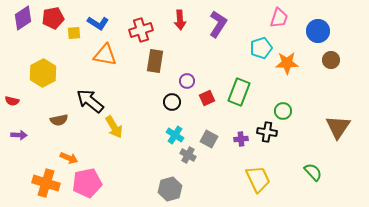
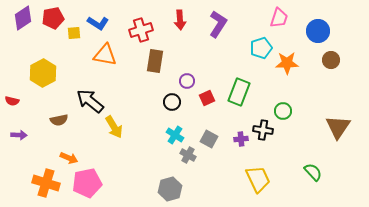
black cross: moved 4 px left, 2 px up
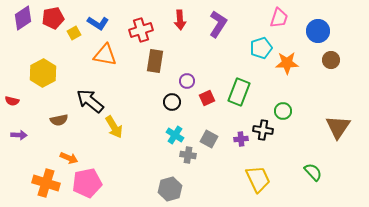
yellow square: rotated 24 degrees counterclockwise
gray cross: rotated 21 degrees counterclockwise
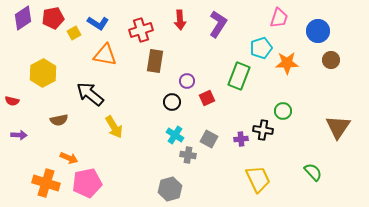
green rectangle: moved 16 px up
black arrow: moved 7 px up
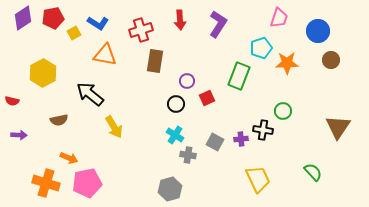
black circle: moved 4 px right, 2 px down
gray square: moved 6 px right, 3 px down
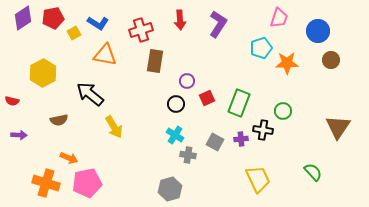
green rectangle: moved 27 px down
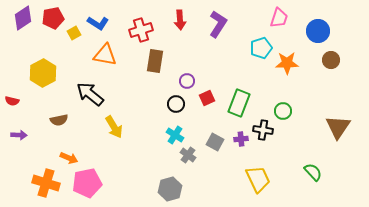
gray cross: rotated 28 degrees clockwise
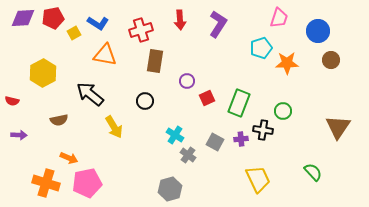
purple diamond: rotated 30 degrees clockwise
black circle: moved 31 px left, 3 px up
